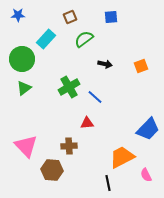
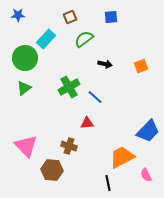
green circle: moved 3 px right, 1 px up
blue trapezoid: moved 2 px down
brown cross: rotated 21 degrees clockwise
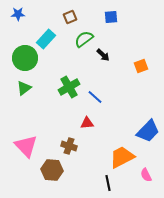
blue star: moved 1 px up
black arrow: moved 2 px left, 9 px up; rotated 32 degrees clockwise
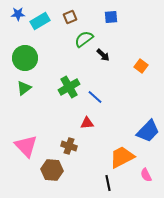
cyan rectangle: moved 6 px left, 18 px up; rotated 18 degrees clockwise
orange square: rotated 32 degrees counterclockwise
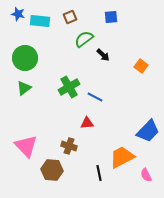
blue star: rotated 16 degrees clockwise
cyan rectangle: rotated 36 degrees clockwise
blue line: rotated 14 degrees counterclockwise
black line: moved 9 px left, 10 px up
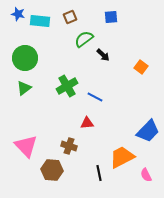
orange square: moved 1 px down
green cross: moved 2 px left, 1 px up
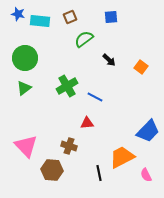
black arrow: moved 6 px right, 5 px down
